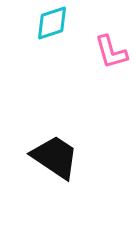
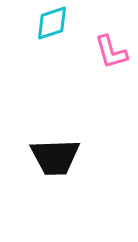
black trapezoid: rotated 144 degrees clockwise
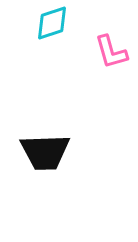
black trapezoid: moved 10 px left, 5 px up
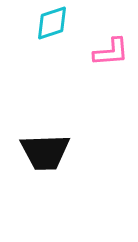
pink L-shape: rotated 78 degrees counterclockwise
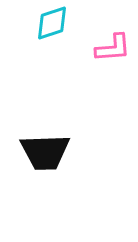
pink L-shape: moved 2 px right, 4 px up
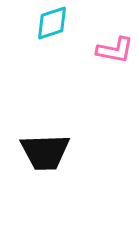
pink L-shape: moved 2 px right, 2 px down; rotated 15 degrees clockwise
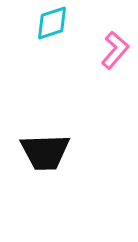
pink L-shape: rotated 60 degrees counterclockwise
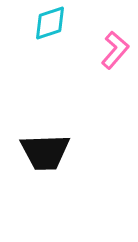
cyan diamond: moved 2 px left
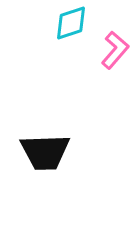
cyan diamond: moved 21 px right
